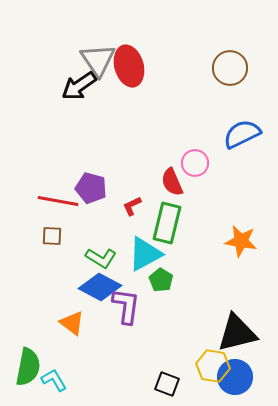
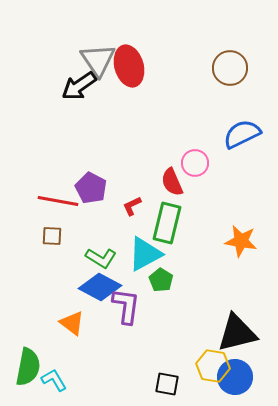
purple pentagon: rotated 12 degrees clockwise
black square: rotated 10 degrees counterclockwise
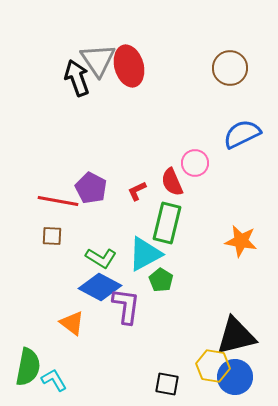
black arrow: moved 2 px left, 8 px up; rotated 105 degrees clockwise
red L-shape: moved 5 px right, 15 px up
black triangle: moved 1 px left, 3 px down
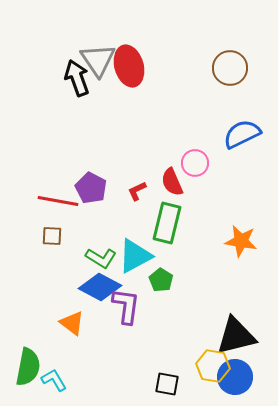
cyan triangle: moved 10 px left, 2 px down
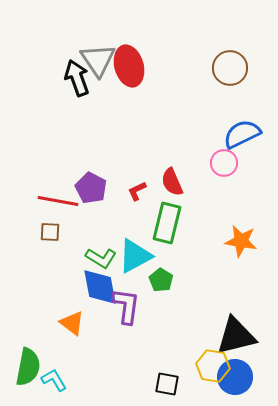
pink circle: moved 29 px right
brown square: moved 2 px left, 4 px up
blue diamond: rotated 51 degrees clockwise
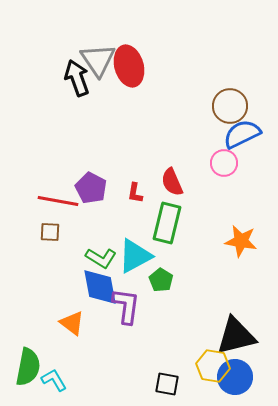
brown circle: moved 38 px down
red L-shape: moved 2 px left, 2 px down; rotated 55 degrees counterclockwise
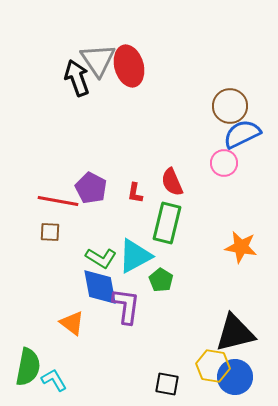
orange star: moved 6 px down
black triangle: moved 1 px left, 3 px up
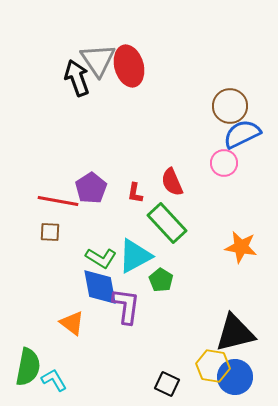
purple pentagon: rotated 12 degrees clockwise
green rectangle: rotated 57 degrees counterclockwise
black square: rotated 15 degrees clockwise
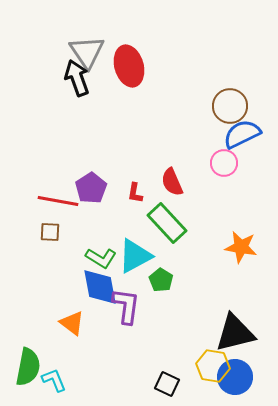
gray triangle: moved 11 px left, 8 px up
cyan L-shape: rotated 8 degrees clockwise
